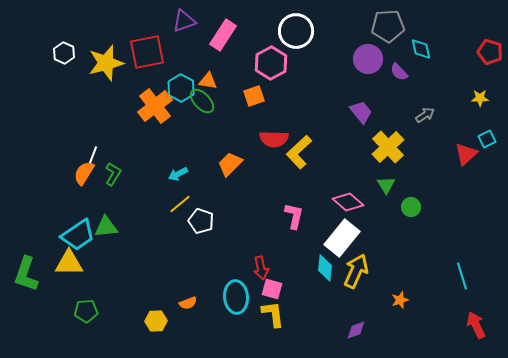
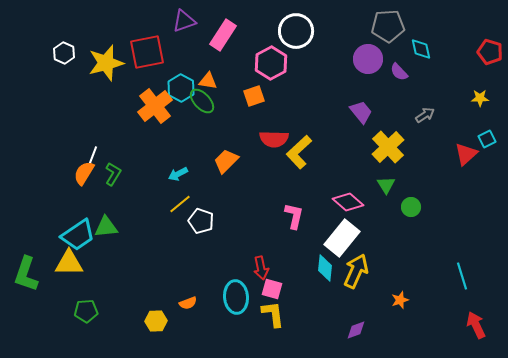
orange trapezoid at (230, 164): moved 4 px left, 3 px up
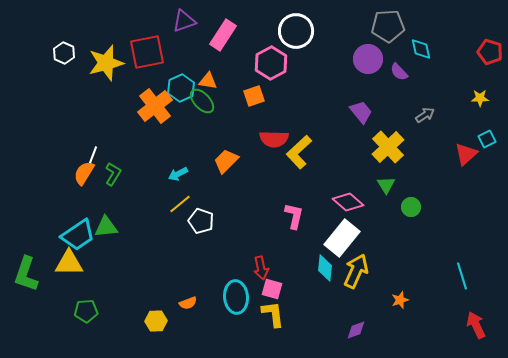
cyan hexagon at (181, 88): rotated 8 degrees clockwise
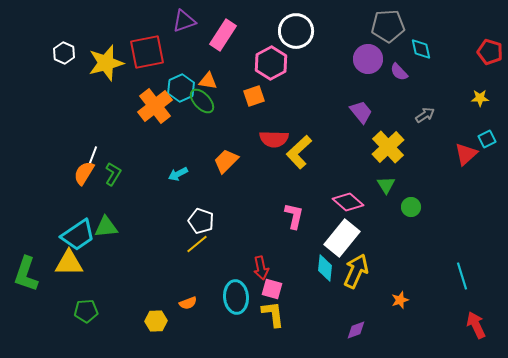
yellow line at (180, 204): moved 17 px right, 40 px down
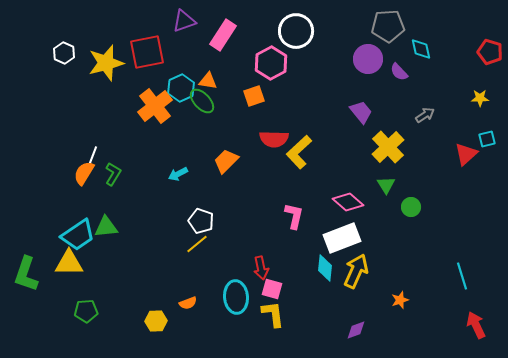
cyan square at (487, 139): rotated 12 degrees clockwise
white rectangle at (342, 238): rotated 30 degrees clockwise
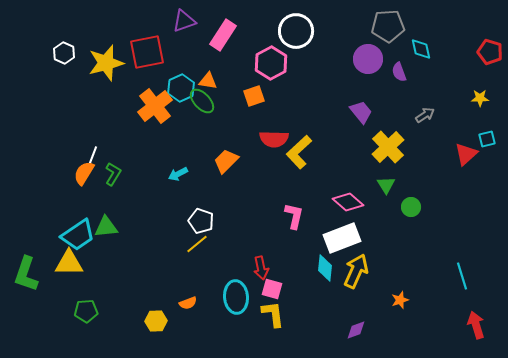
purple semicircle at (399, 72): rotated 24 degrees clockwise
red arrow at (476, 325): rotated 8 degrees clockwise
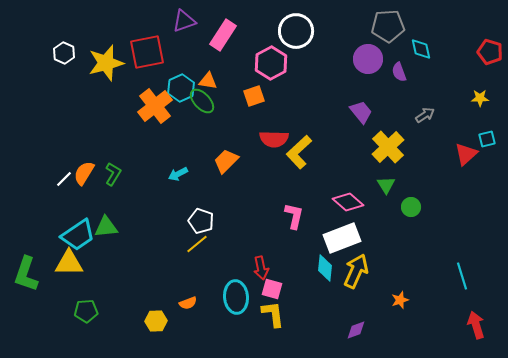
white line at (93, 155): moved 29 px left, 24 px down; rotated 24 degrees clockwise
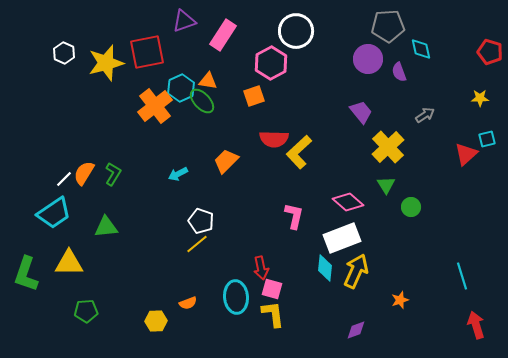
cyan trapezoid at (78, 235): moved 24 px left, 22 px up
